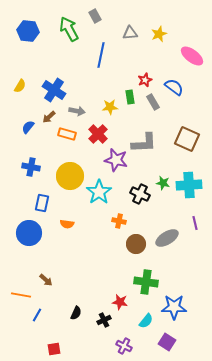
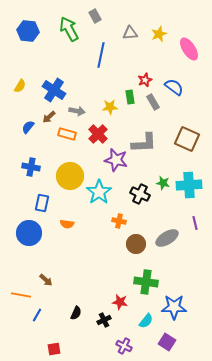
pink ellipse at (192, 56): moved 3 px left, 7 px up; rotated 20 degrees clockwise
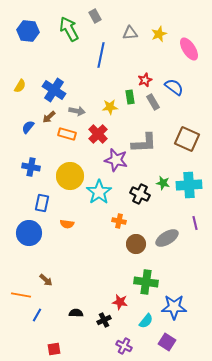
black semicircle at (76, 313): rotated 112 degrees counterclockwise
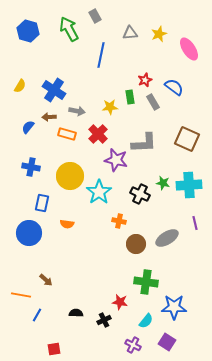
blue hexagon at (28, 31): rotated 10 degrees clockwise
brown arrow at (49, 117): rotated 40 degrees clockwise
purple cross at (124, 346): moved 9 px right, 1 px up
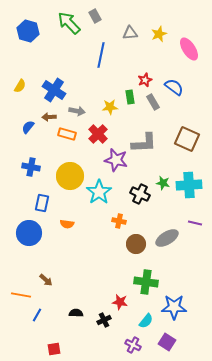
green arrow at (69, 29): moved 6 px up; rotated 15 degrees counterclockwise
purple line at (195, 223): rotated 64 degrees counterclockwise
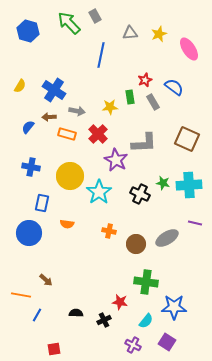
purple star at (116, 160): rotated 15 degrees clockwise
orange cross at (119, 221): moved 10 px left, 10 px down
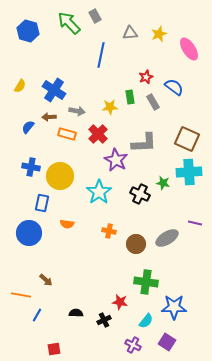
red star at (145, 80): moved 1 px right, 3 px up
yellow circle at (70, 176): moved 10 px left
cyan cross at (189, 185): moved 13 px up
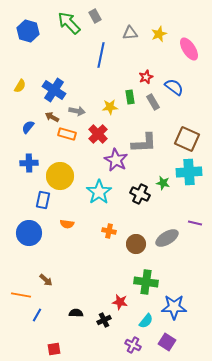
brown arrow at (49, 117): moved 3 px right; rotated 32 degrees clockwise
blue cross at (31, 167): moved 2 px left, 4 px up; rotated 12 degrees counterclockwise
blue rectangle at (42, 203): moved 1 px right, 3 px up
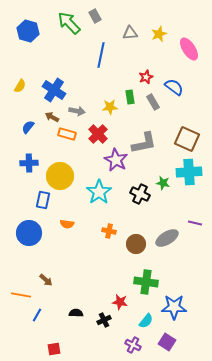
gray L-shape at (144, 143): rotated 8 degrees counterclockwise
